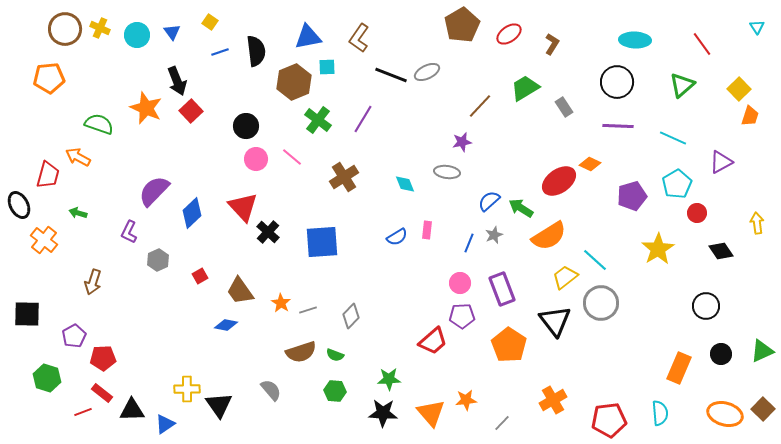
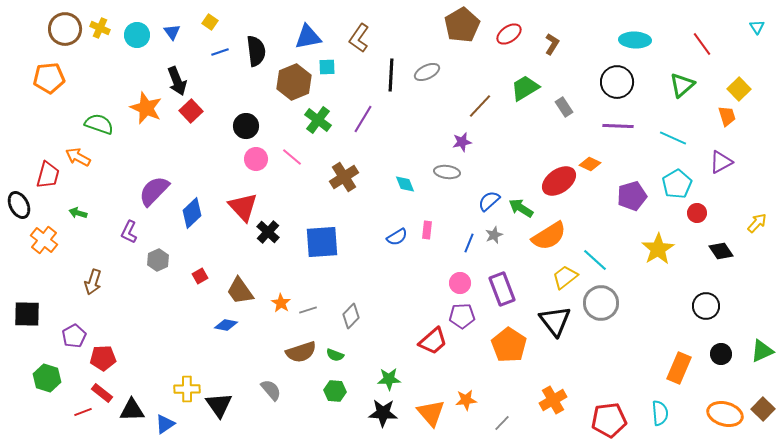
black line at (391, 75): rotated 72 degrees clockwise
orange trapezoid at (750, 116): moved 23 px left; rotated 35 degrees counterclockwise
yellow arrow at (757, 223): rotated 50 degrees clockwise
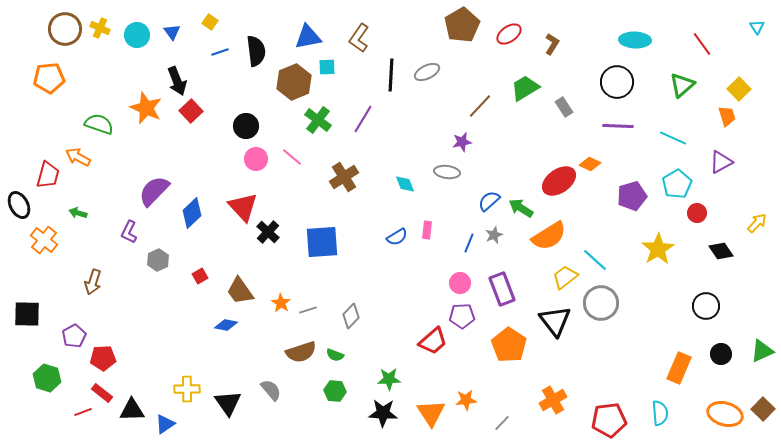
black triangle at (219, 405): moved 9 px right, 2 px up
orange triangle at (431, 413): rotated 8 degrees clockwise
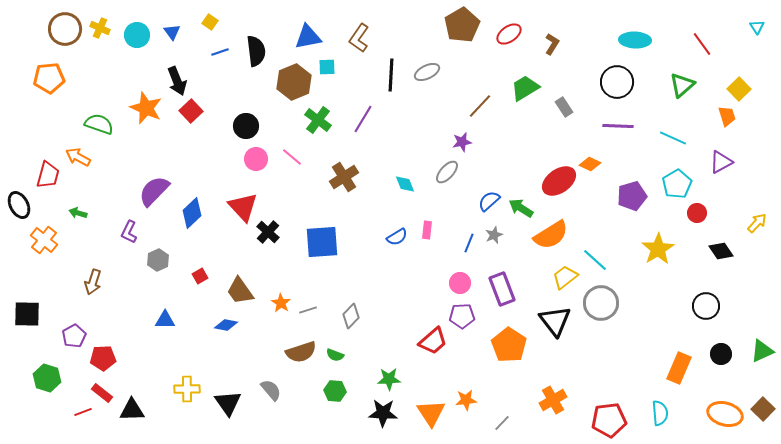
gray ellipse at (447, 172): rotated 55 degrees counterclockwise
orange semicircle at (549, 236): moved 2 px right, 1 px up
blue triangle at (165, 424): moved 104 px up; rotated 35 degrees clockwise
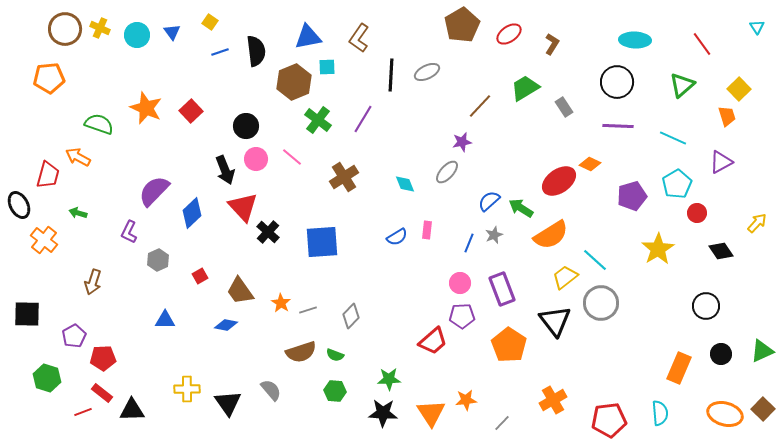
black arrow at (177, 81): moved 48 px right, 89 px down
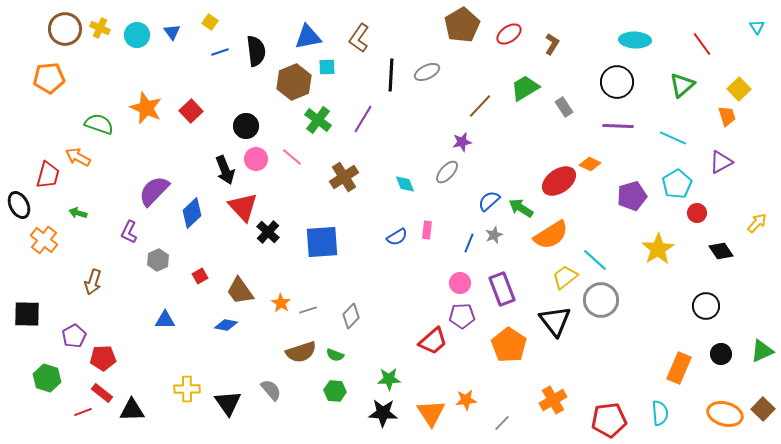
gray circle at (601, 303): moved 3 px up
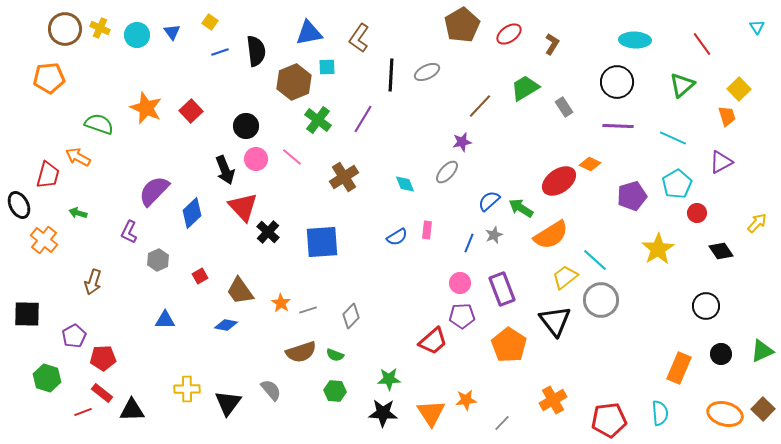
blue triangle at (308, 37): moved 1 px right, 4 px up
black triangle at (228, 403): rotated 12 degrees clockwise
